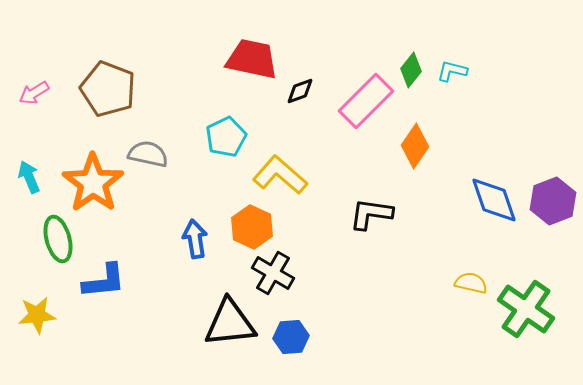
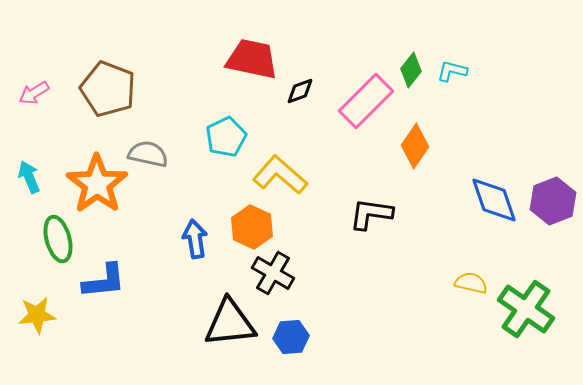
orange star: moved 4 px right, 1 px down
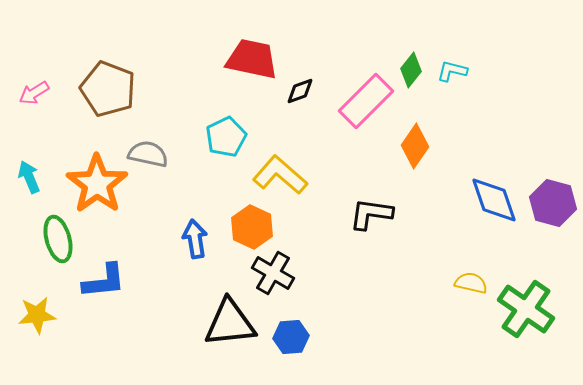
purple hexagon: moved 2 px down; rotated 24 degrees counterclockwise
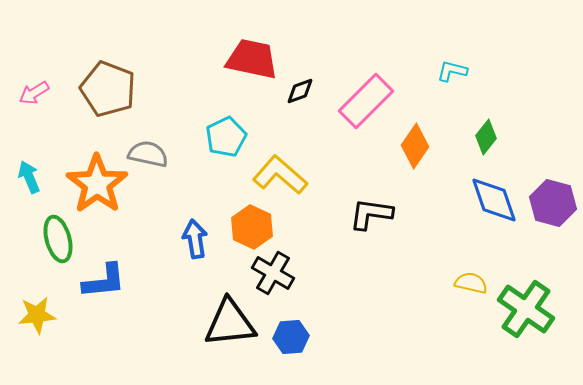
green diamond: moved 75 px right, 67 px down
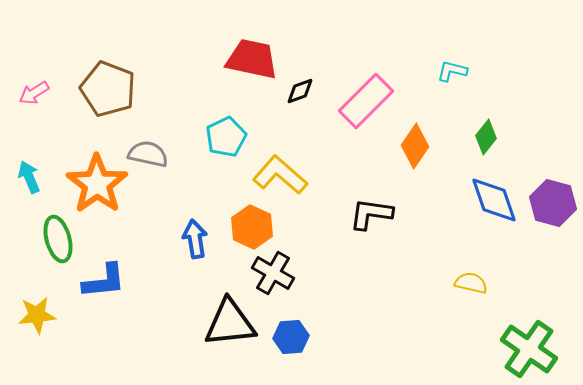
green cross: moved 3 px right, 40 px down
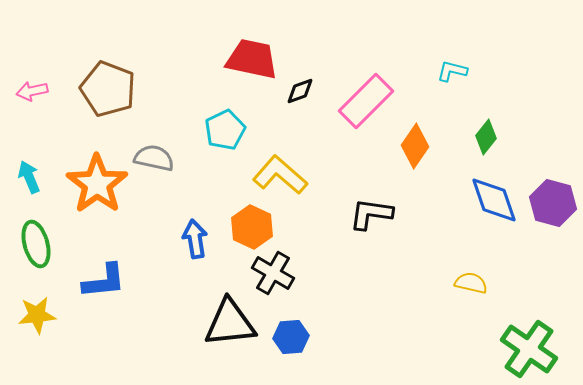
pink arrow: moved 2 px left, 2 px up; rotated 20 degrees clockwise
cyan pentagon: moved 1 px left, 7 px up
gray semicircle: moved 6 px right, 4 px down
green ellipse: moved 22 px left, 5 px down
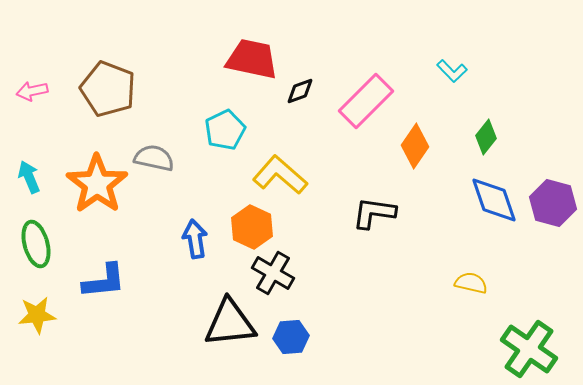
cyan L-shape: rotated 148 degrees counterclockwise
black L-shape: moved 3 px right, 1 px up
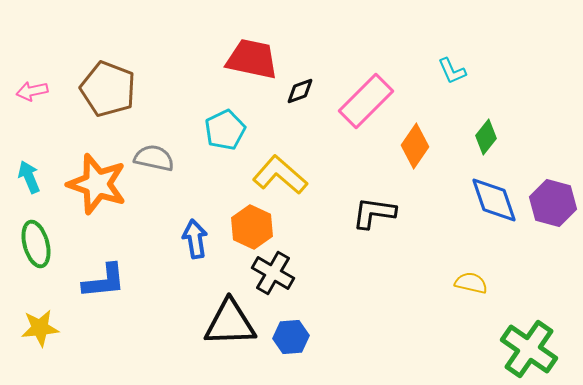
cyan L-shape: rotated 20 degrees clockwise
orange star: rotated 18 degrees counterclockwise
yellow star: moved 3 px right, 13 px down
black triangle: rotated 4 degrees clockwise
